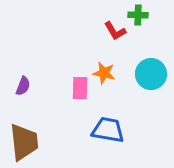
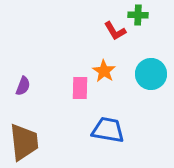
orange star: moved 2 px up; rotated 20 degrees clockwise
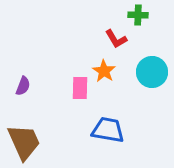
red L-shape: moved 1 px right, 8 px down
cyan circle: moved 1 px right, 2 px up
brown trapezoid: rotated 18 degrees counterclockwise
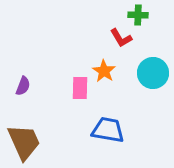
red L-shape: moved 5 px right, 1 px up
cyan circle: moved 1 px right, 1 px down
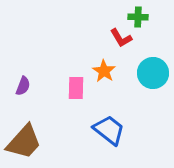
green cross: moved 2 px down
pink rectangle: moved 4 px left
blue trapezoid: moved 1 px right; rotated 28 degrees clockwise
brown trapezoid: rotated 66 degrees clockwise
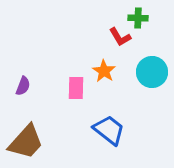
green cross: moved 1 px down
red L-shape: moved 1 px left, 1 px up
cyan circle: moved 1 px left, 1 px up
brown trapezoid: moved 2 px right
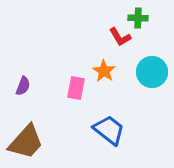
pink rectangle: rotated 10 degrees clockwise
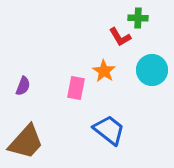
cyan circle: moved 2 px up
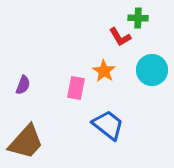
purple semicircle: moved 1 px up
blue trapezoid: moved 1 px left, 5 px up
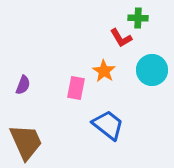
red L-shape: moved 1 px right, 1 px down
brown trapezoid: rotated 66 degrees counterclockwise
